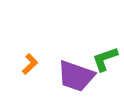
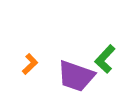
green L-shape: rotated 28 degrees counterclockwise
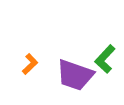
purple trapezoid: moved 1 px left, 1 px up
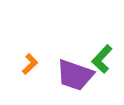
green L-shape: moved 3 px left
